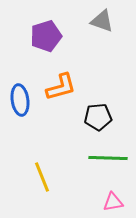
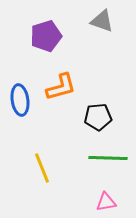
yellow line: moved 9 px up
pink triangle: moved 7 px left
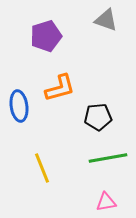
gray triangle: moved 4 px right, 1 px up
orange L-shape: moved 1 px left, 1 px down
blue ellipse: moved 1 px left, 6 px down
green line: rotated 12 degrees counterclockwise
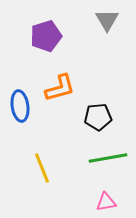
gray triangle: moved 1 px right; rotated 40 degrees clockwise
blue ellipse: moved 1 px right
